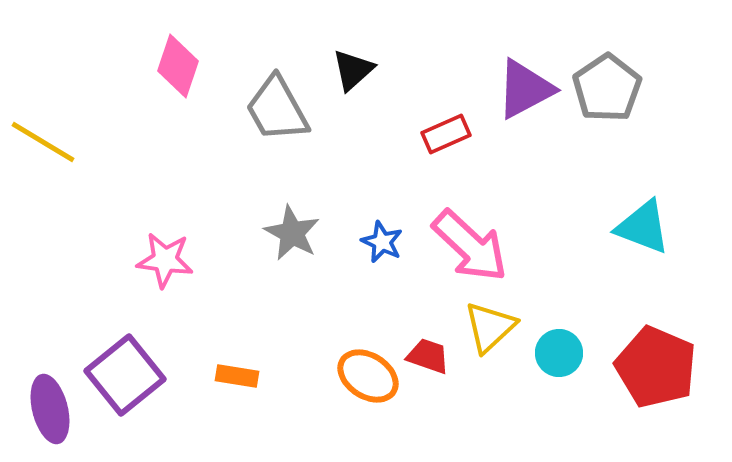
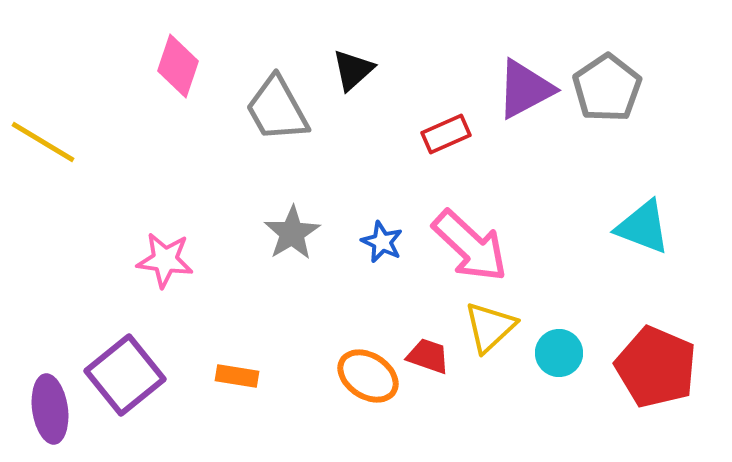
gray star: rotated 12 degrees clockwise
purple ellipse: rotated 6 degrees clockwise
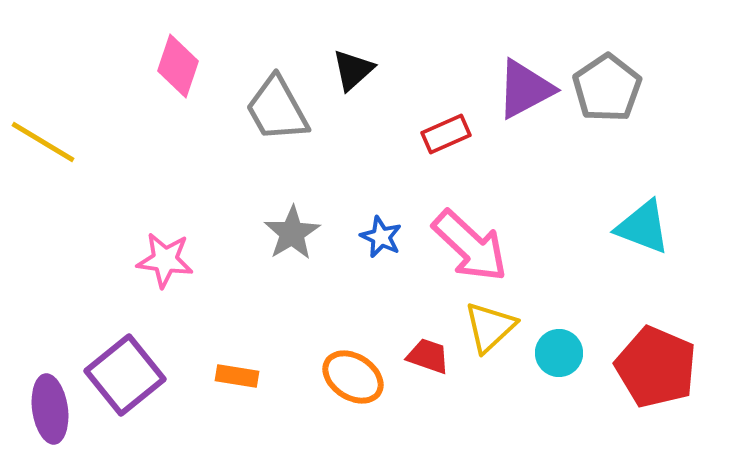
blue star: moved 1 px left, 5 px up
orange ellipse: moved 15 px left, 1 px down
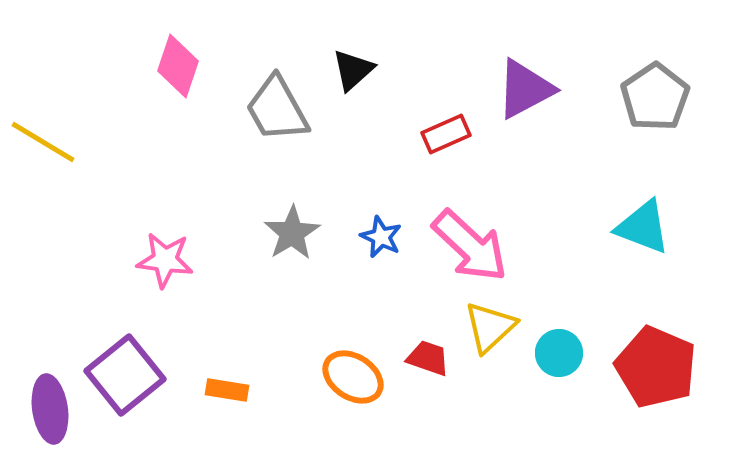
gray pentagon: moved 48 px right, 9 px down
red trapezoid: moved 2 px down
orange rectangle: moved 10 px left, 14 px down
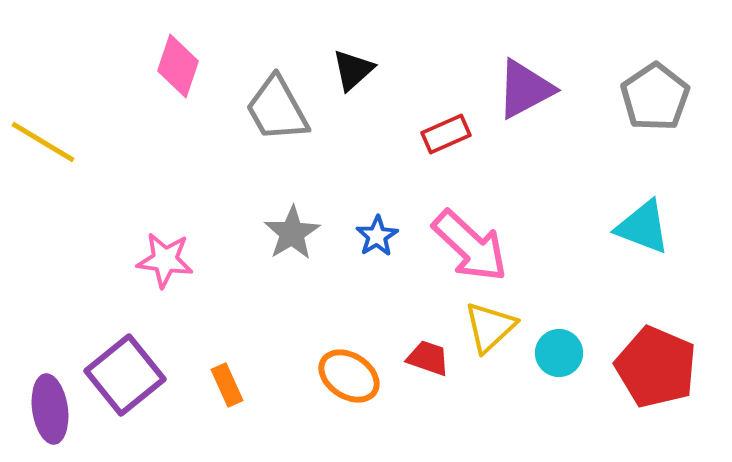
blue star: moved 4 px left, 1 px up; rotated 15 degrees clockwise
orange ellipse: moved 4 px left, 1 px up
orange rectangle: moved 5 px up; rotated 57 degrees clockwise
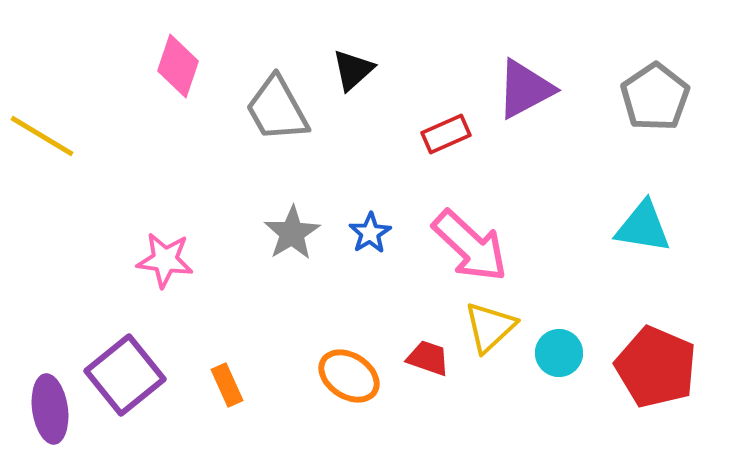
yellow line: moved 1 px left, 6 px up
cyan triangle: rotated 12 degrees counterclockwise
blue star: moved 7 px left, 3 px up
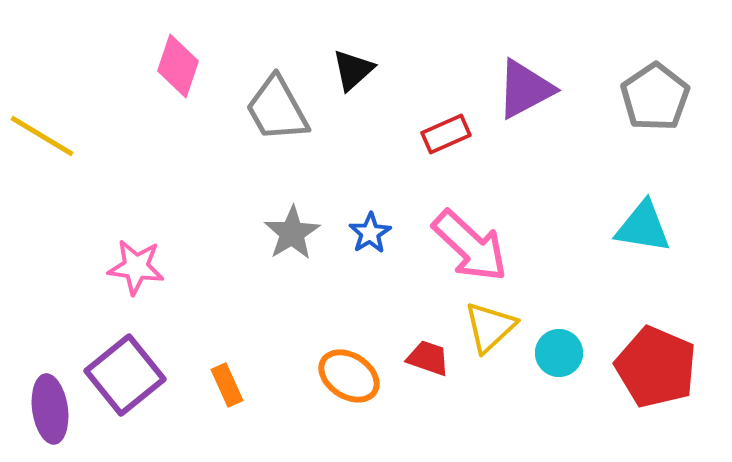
pink star: moved 29 px left, 7 px down
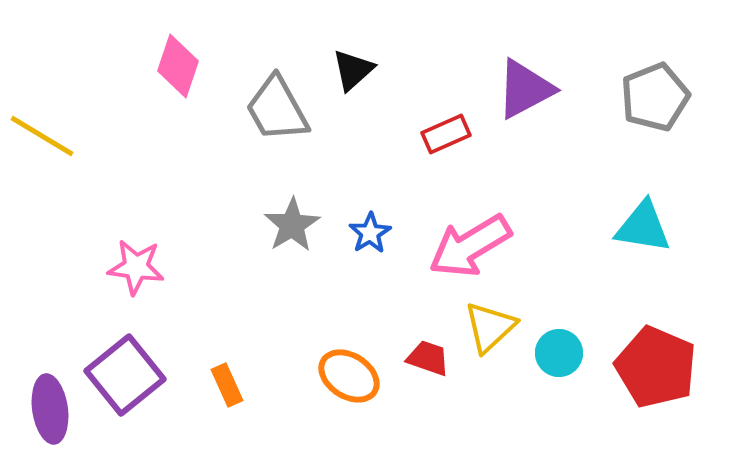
gray pentagon: rotated 12 degrees clockwise
gray star: moved 8 px up
pink arrow: rotated 106 degrees clockwise
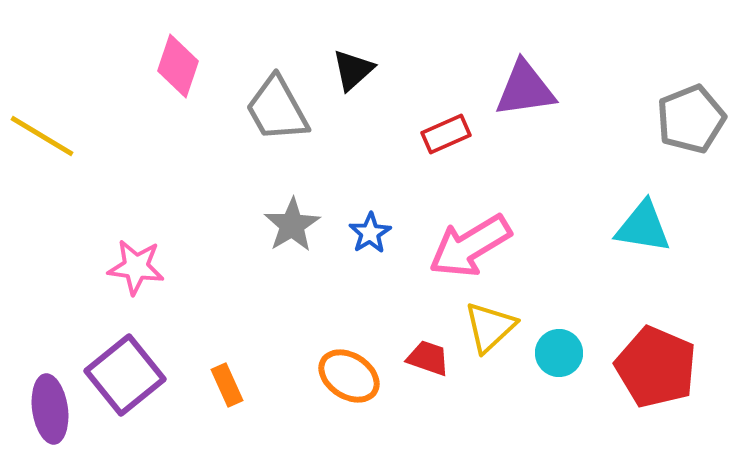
purple triangle: rotated 20 degrees clockwise
gray pentagon: moved 36 px right, 22 px down
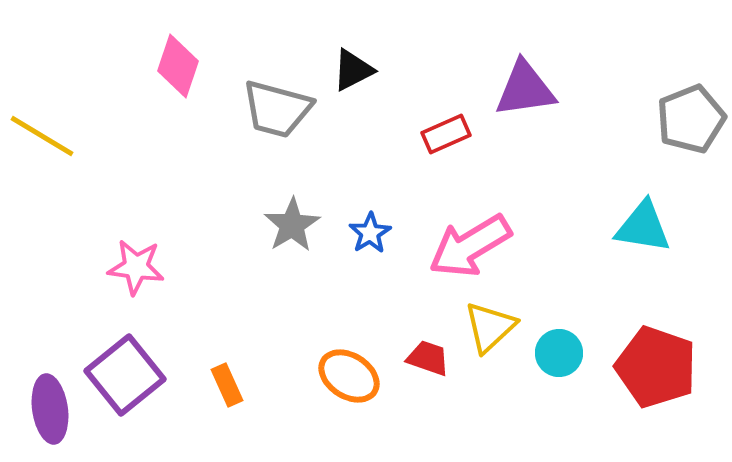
black triangle: rotated 15 degrees clockwise
gray trapezoid: rotated 46 degrees counterclockwise
red pentagon: rotated 4 degrees counterclockwise
